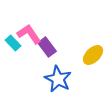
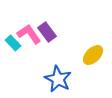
purple rectangle: moved 15 px up
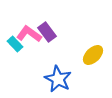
pink L-shape: rotated 20 degrees counterclockwise
cyan rectangle: moved 2 px right, 1 px down
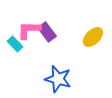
pink L-shape: moved 4 px up; rotated 35 degrees counterclockwise
yellow ellipse: moved 18 px up
blue star: rotated 12 degrees counterclockwise
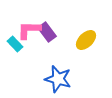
yellow ellipse: moved 7 px left, 3 px down
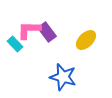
blue star: moved 5 px right, 2 px up
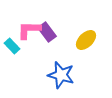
cyan rectangle: moved 3 px left, 2 px down
blue star: moved 2 px left, 2 px up
